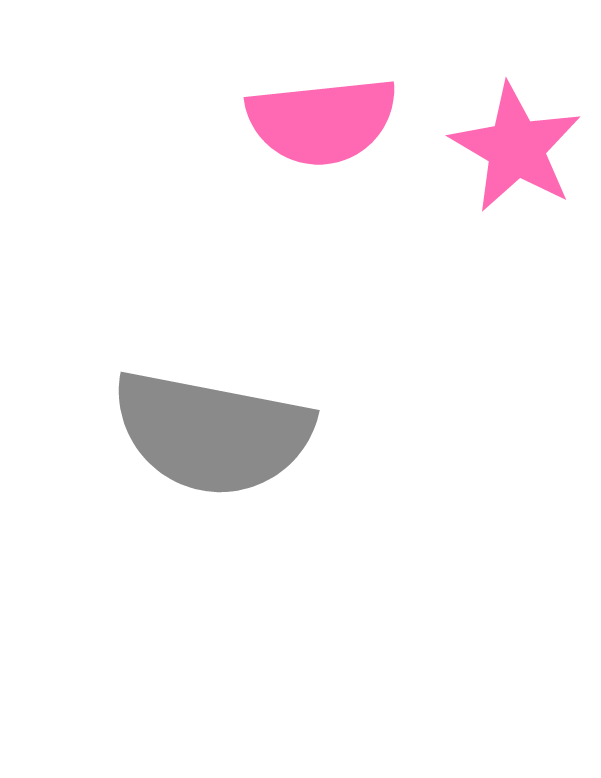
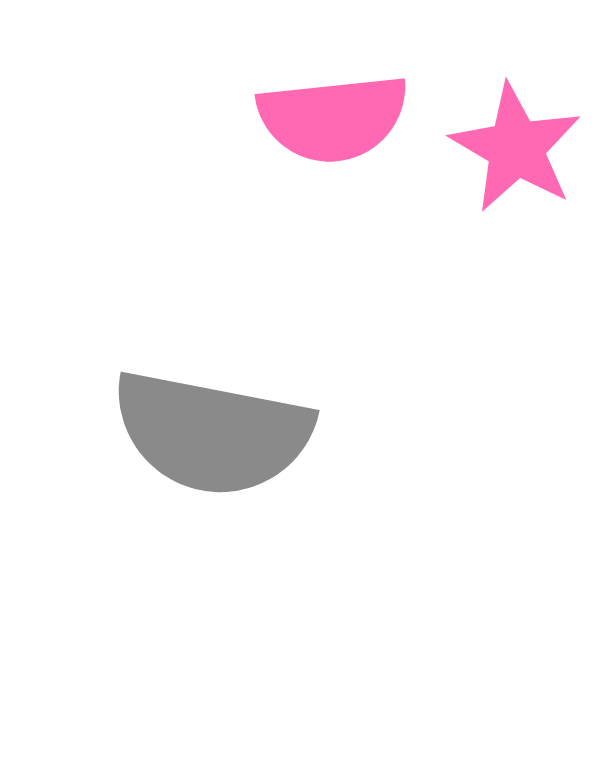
pink semicircle: moved 11 px right, 3 px up
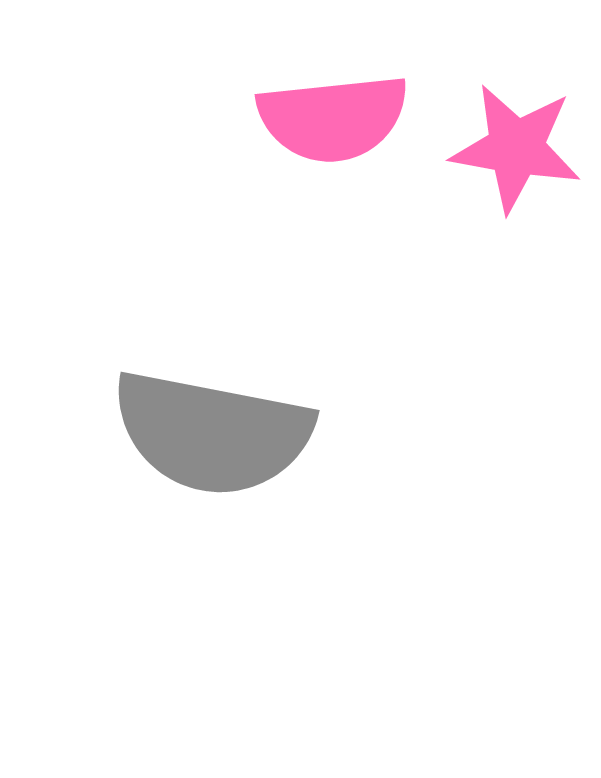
pink star: rotated 20 degrees counterclockwise
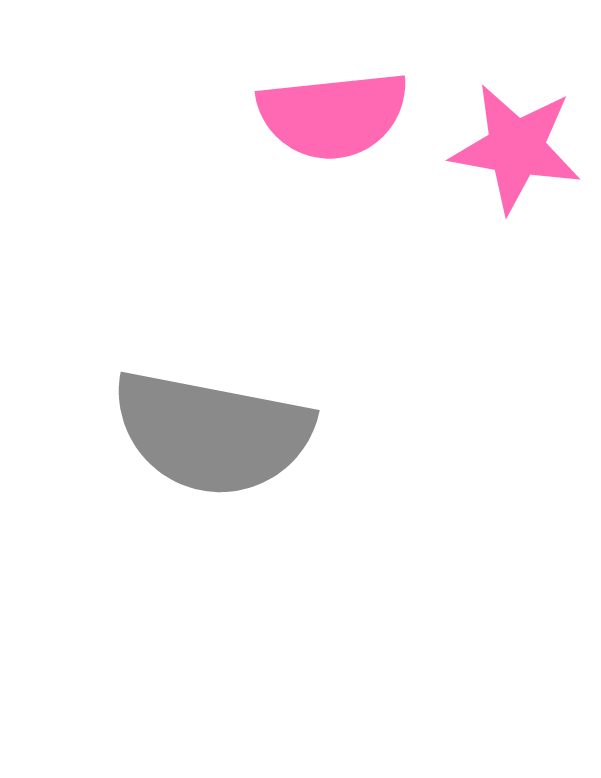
pink semicircle: moved 3 px up
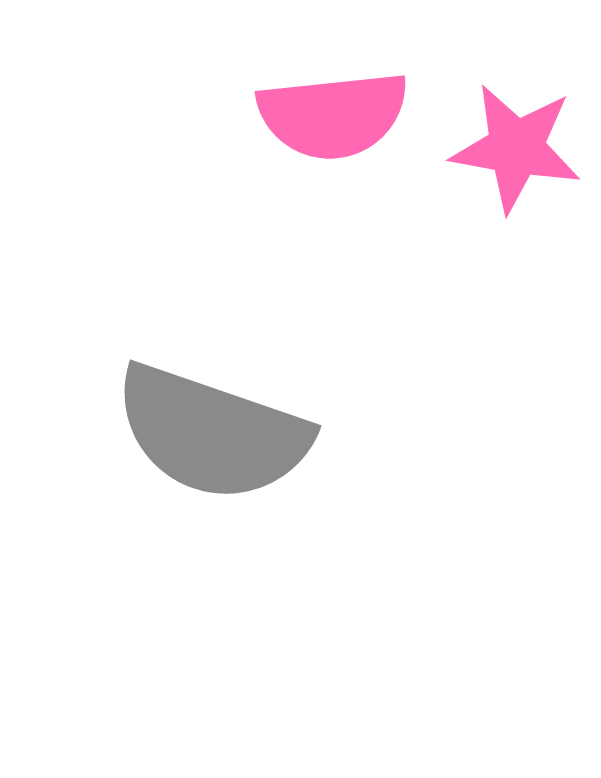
gray semicircle: rotated 8 degrees clockwise
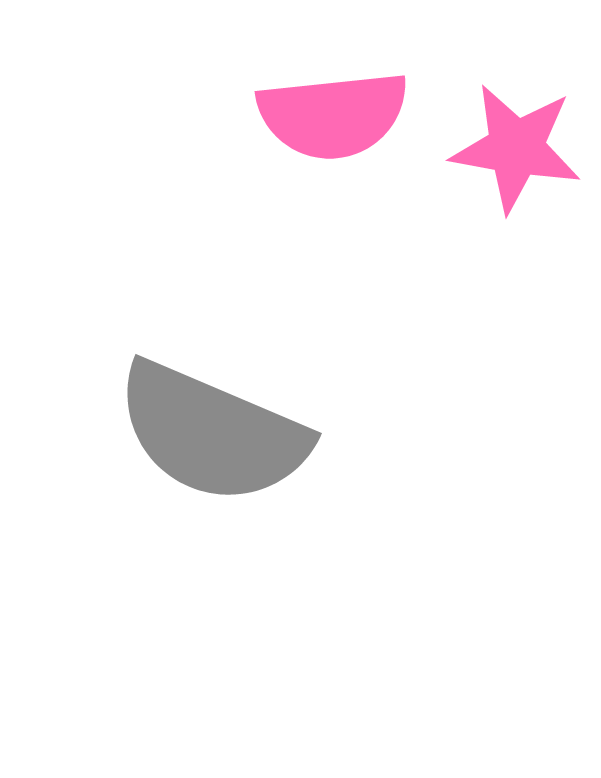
gray semicircle: rotated 4 degrees clockwise
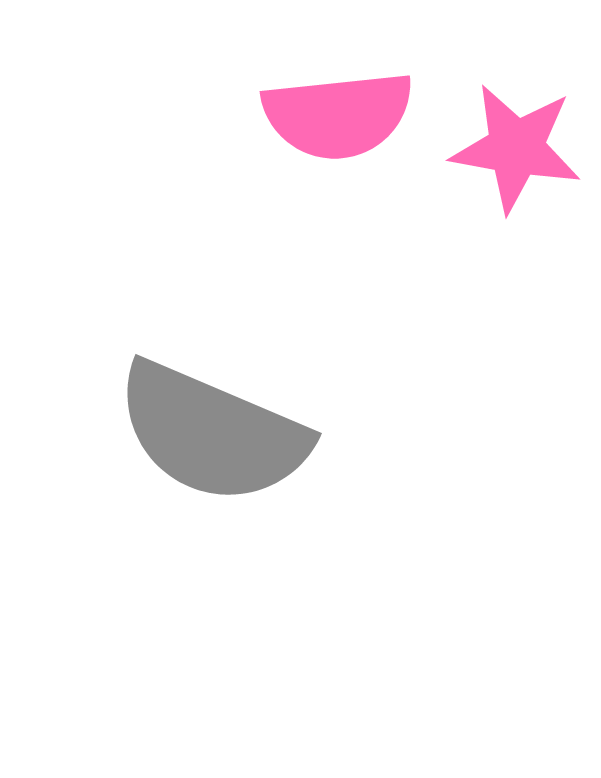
pink semicircle: moved 5 px right
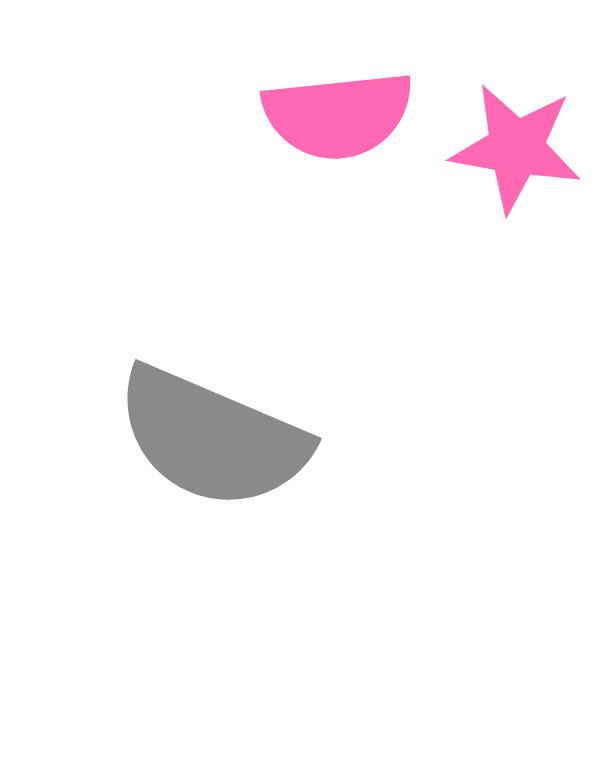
gray semicircle: moved 5 px down
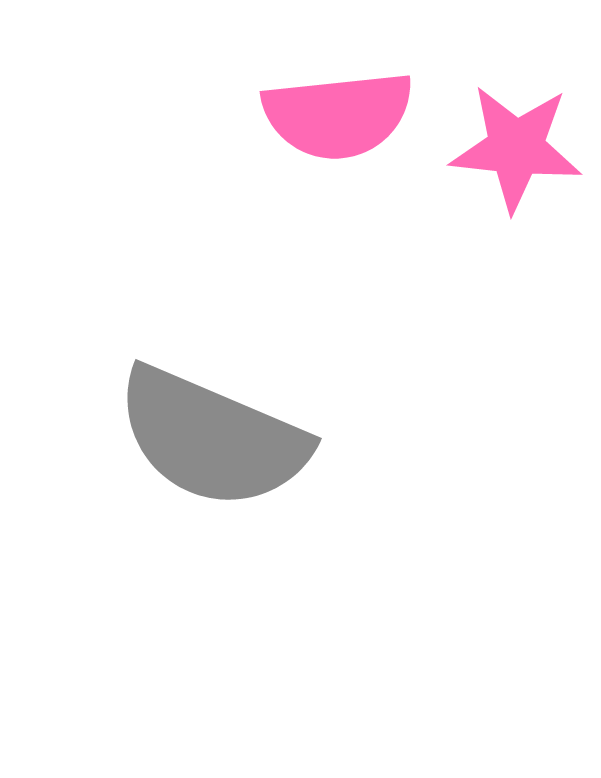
pink star: rotated 4 degrees counterclockwise
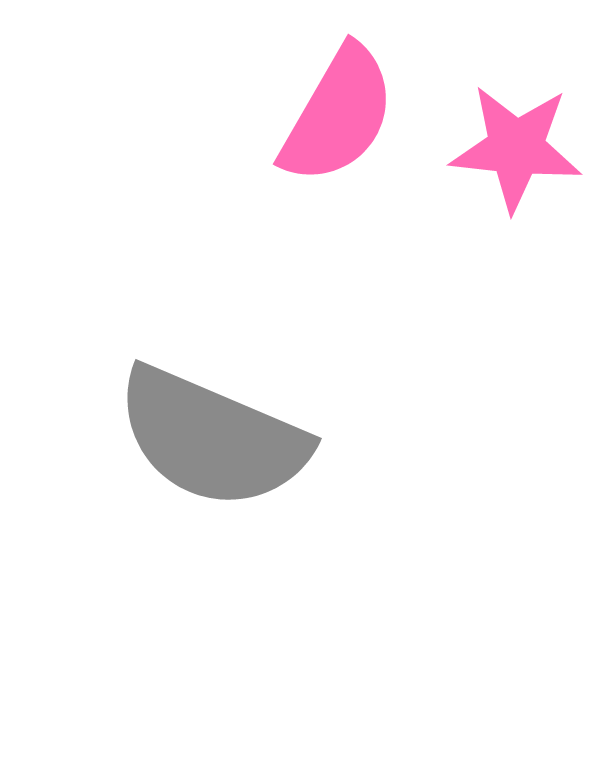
pink semicircle: rotated 54 degrees counterclockwise
